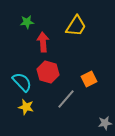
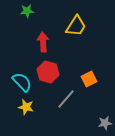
green star: moved 11 px up
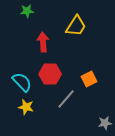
red hexagon: moved 2 px right, 2 px down; rotated 15 degrees counterclockwise
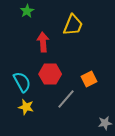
green star: rotated 24 degrees counterclockwise
yellow trapezoid: moved 3 px left, 1 px up; rotated 10 degrees counterclockwise
cyan semicircle: rotated 15 degrees clockwise
